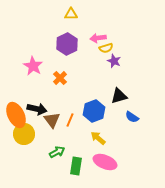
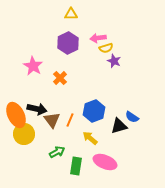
purple hexagon: moved 1 px right, 1 px up
black triangle: moved 30 px down
yellow arrow: moved 8 px left
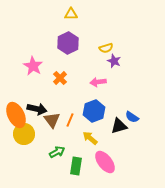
pink arrow: moved 44 px down
pink ellipse: rotated 30 degrees clockwise
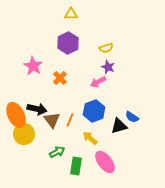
purple star: moved 6 px left, 6 px down
pink arrow: rotated 21 degrees counterclockwise
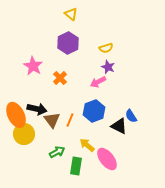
yellow triangle: rotated 40 degrees clockwise
blue semicircle: moved 1 px left, 1 px up; rotated 24 degrees clockwise
black triangle: rotated 42 degrees clockwise
yellow arrow: moved 3 px left, 7 px down
pink ellipse: moved 2 px right, 3 px up
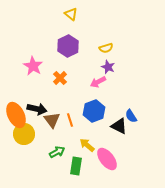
purple hexagon: moved 3 px down
orange line: rotated 40 degrees counterclockwise
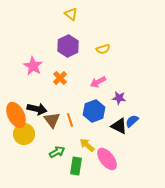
yellow semicircle: moved 3 px left, 1 px down
purple star: moved 11 px right, 31 px down; rotated 16 degrees counterclockwise
blue semicircle: moved 1 px right, 5 px down; rotated 80 degrees clockwise
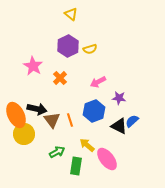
yellow semicircle: moved 13 px left
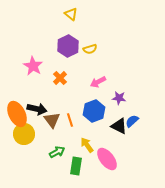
orange ellipse: moved 1 px right, 1 px up
yellow arrow: rotated 14 degrees clockwise
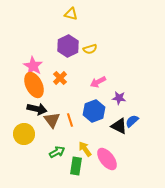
yellow triangle: rotated 24 degrees counterclockwise
orange ellipse: moved 17 px right, 29 px up
yellow arrow: moved 2 px left, 4 px down
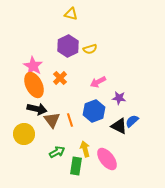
yellow arrow: rotated 21 degrees clockwise
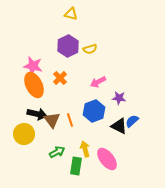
pink star: rotated 18 degrees counterclockwise
black arrow: moved 5 px down
